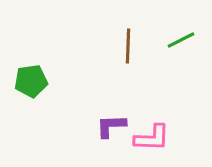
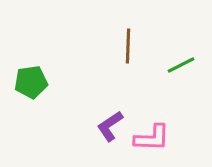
green line: moved 25 px down
green pentagon: moved 1 px down
purple L-shape: moved 1 px left; rotated 32 degrees counterclockwise
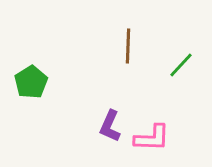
green line: rotated 20 degrees counterclockwise
green pentagon: rotated 24 degrees counterclockwise
purple L-shape: rotated 32 degrees counterclockwise
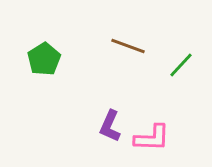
brown line: rotated 72 degrees counterclockwise
green pentagon: moved 13 px right, 23 px up
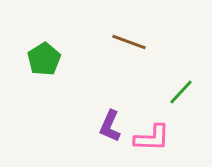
brown line: moved 1 px right, 4 px up
green line: moved 27 px down
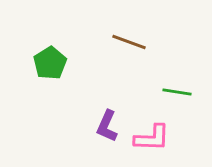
green pentagon: moved 6 px right, 4 px down
green line: moved 4 px left; rotated 56 degrees clockwise
purple L-shape: moved 3 px left
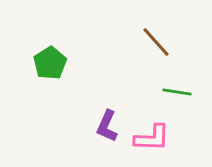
brown line: moved 27 px right; rotated 28 degrees clockwise
